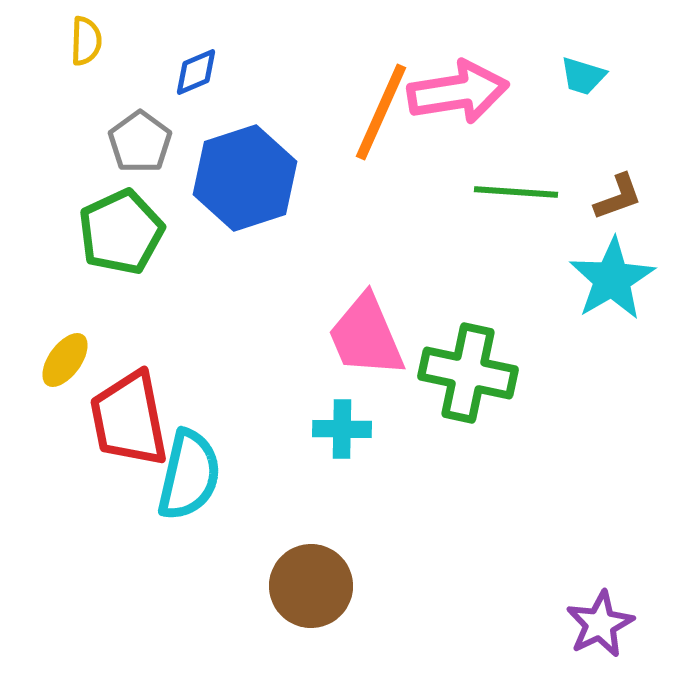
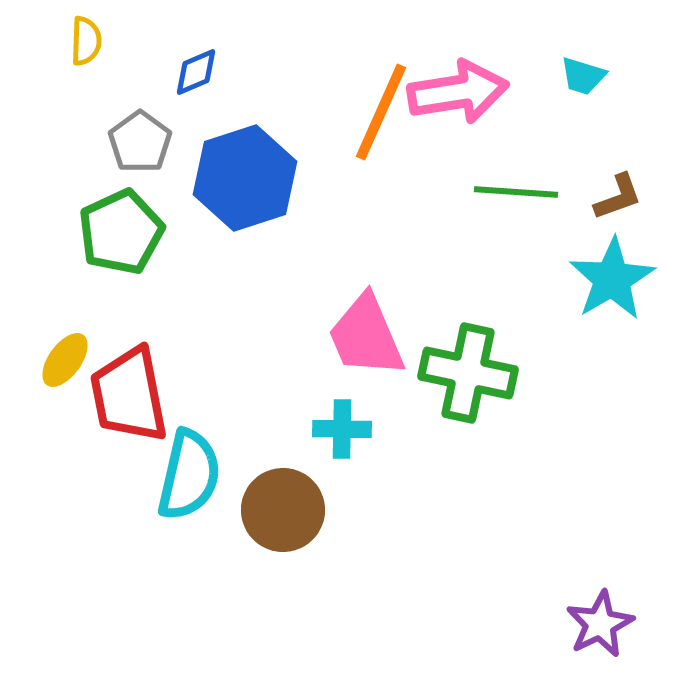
red trapezoid: moved 24 px up
brown circle: moved 28 px left, 76 px up
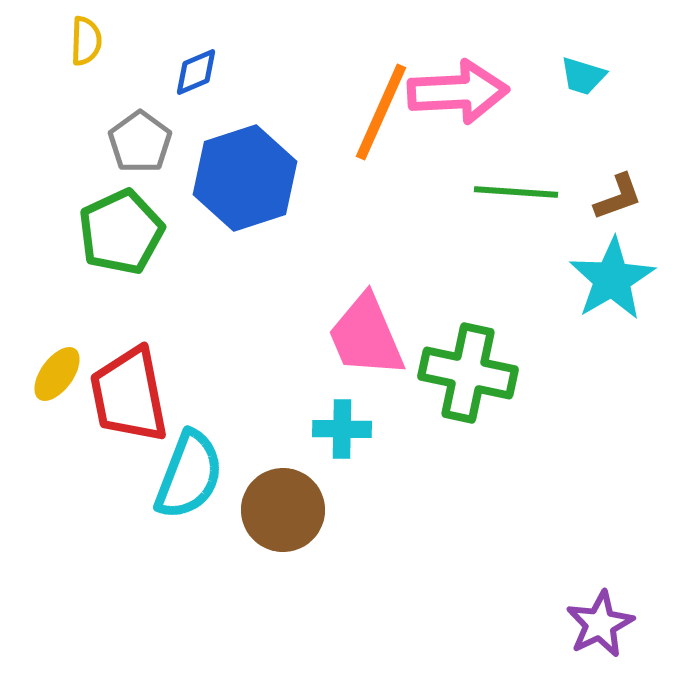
pink arrow: rotated 6 degrees clockwise
yellow ellipse: moved 8 px left, 14 px down
cyan semicircle: rotated 8 degrees clockwise
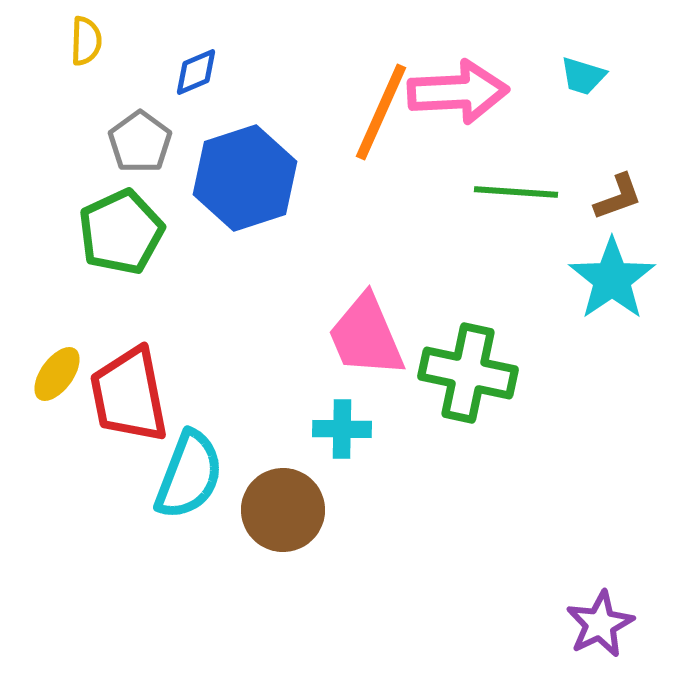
cyan star: rotated 4 degrees counterclockwise
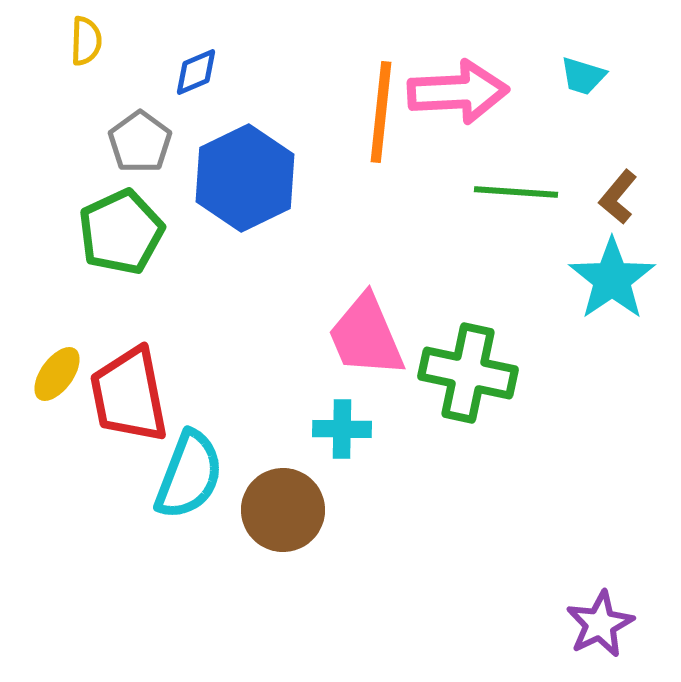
orange line: rotated 18 degrees counterclockwise
blue hexagon: rotated 8 degrees counterclockwise
brown L-shape: rotated 150 degrees clockwise
